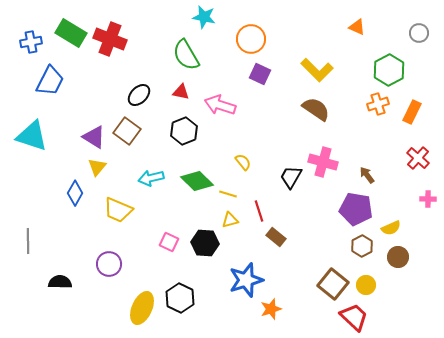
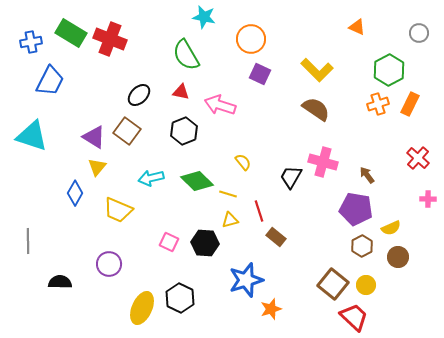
orange rectangle at (412, 112): moved 2 px left, 8 px up
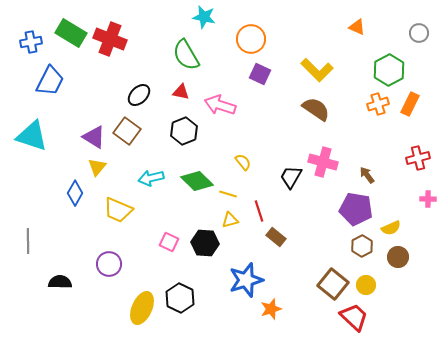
red cross at (418, 158): rotated 35 degrees clockwise
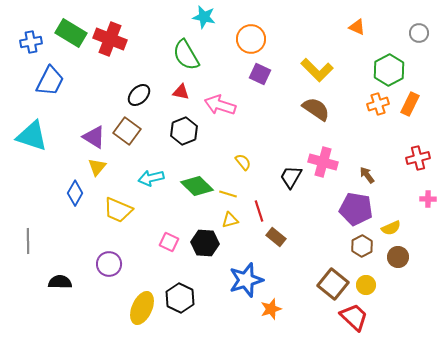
green diamond at (197, 181): moved 5 px down
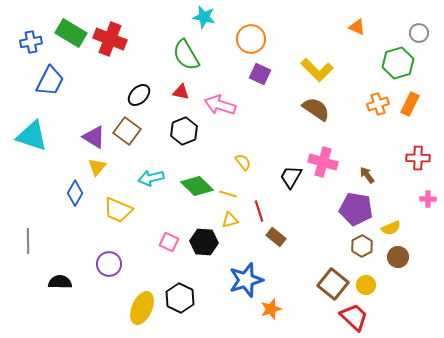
green hexagon at (389, 70): moved 9 px right, 7 px up; rotated 12 degrees clockwise
red cross at (418, 158): rotated 15 degrees clockwise
black hexagon at (205, 243): moved 1 px left, 1 px up
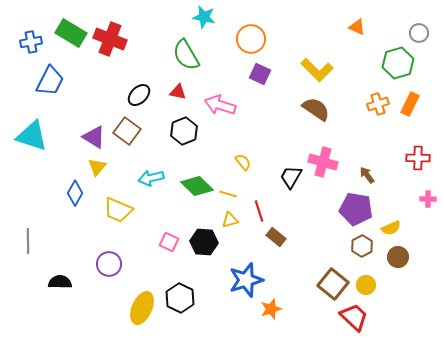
red triangle at (181, 92): moved 3 px left
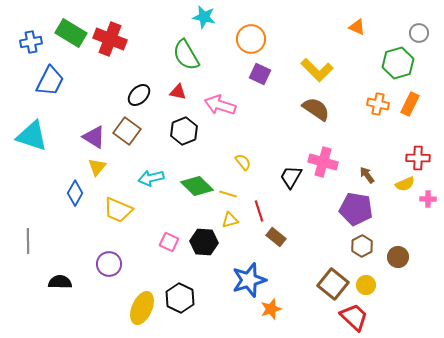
orange cross at (378, 104): rotated 30 degrees clockwise
yellow semicircle at (391, 228): moved 14 px right, 44 px up
blue star at (246, 280): moved 3 px right
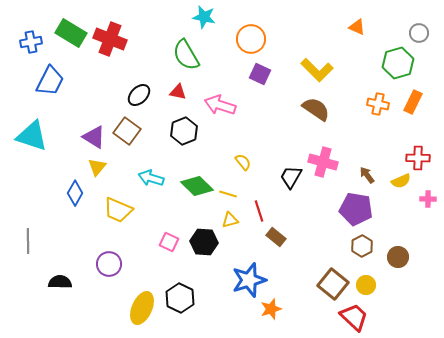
orange rectangle at (410, 104): moved 3 px right, 2 px up
cyan arrow at (151, 178): rotated 30 degrees clockwise
yellow semicircle at (405, 184): moved 4 px left, 3 px up
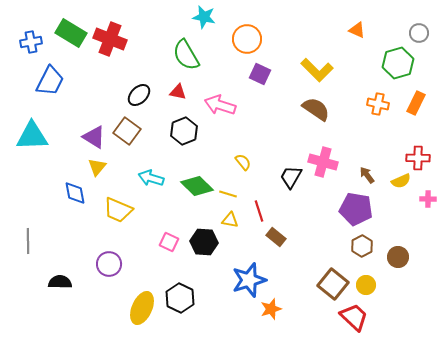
orange triangle at (357, 27): moved 3 px down
orange circle at (251, 39): moved 4 px left
orange rectangle at (413, 102): moved 3 px right, 1 px down
cyan triangle at (32, 136): rotated 20 degrees counterclockwise
blue diamond at (75, 193): rotated 40 degrees counterclockwise
yellow triangle at (230, 220): rotated 24 degrees clockwise
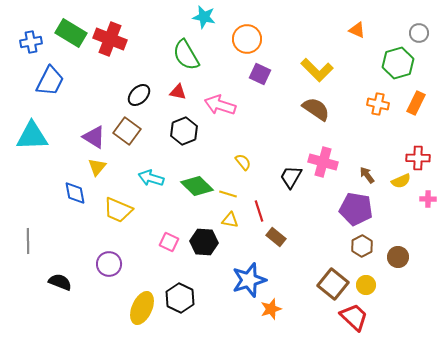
black semicircle at (60, 282): rotated 20 degrees clockwise
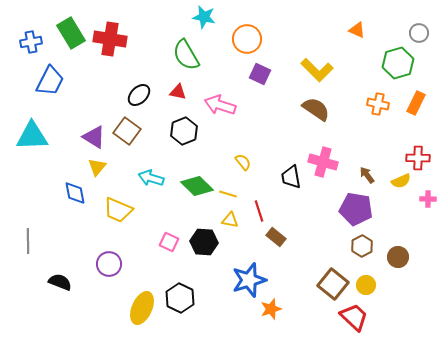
green rectangle at (71, 33): rotated 28 degrees clockwise
red cross at (110, 39): rotated 12 degrees counterclockwise
black trapezoid at (291, 177): rotated 40 degrees counterclockwise
